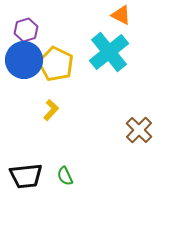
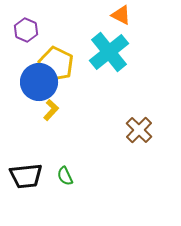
purple hexagon: rotated 20 degrees counterclockwise
blue circle: moved 15 px right, 22 px down
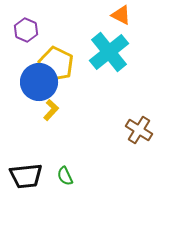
brown cross: rotated 12 degrees counterclockwise
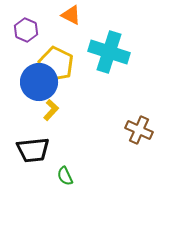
orange triangle: moved 50 px left
cyan cross: rotated 33 degrees counterclockwise
brown cross: rotated 8 degrees counterclockwise
black trapezoid: moved 7 px right, 26 px up
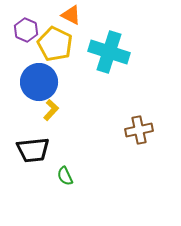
yellow pentagon: moved 1 px left, 20 px up
brown cross: rotated 36 degrees counterclockwise
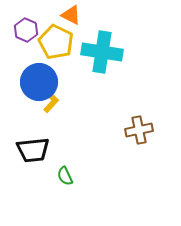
yellow pentagon: moved 1 px right, 2 px up
cyan cross: moved 7 px left; rotated 9 degrees counterclockwise
yellow L-shape: moved 8 px up
